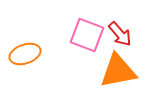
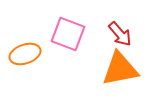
pink square: moved 19 px left, 1 px up
orange triangle: moved 2 px right, 2 px up
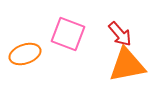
orange triangle: moved 7 px right, 4 px up
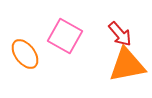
pink square: moved 3 px left, 2 px down; rotated 8 degrees clockwise
orange ellipse: rotated 72 degrees clockwise
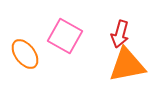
red arrow: rotated 56 degrees clockwise
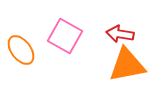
red arrow: rotated 84 degrees clockwise
orange ellipse: moved 4 px left, 4 px up
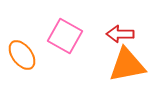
red arrow: rotated 8 degrees counterclockwise
orange ellipse: moved 1 px right, 5 px down
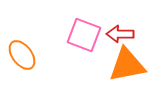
pink square: moved 19 px right, 1 px up; rotated 8 degrees counterclockwise
